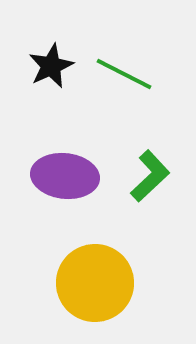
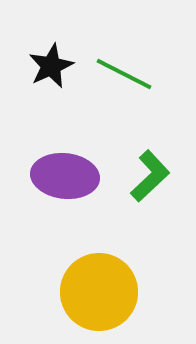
yellow circle: moved 4 px right, 9 px down
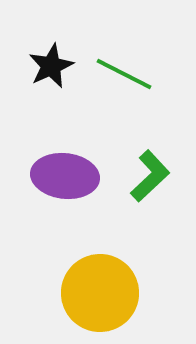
yellow circle: moved 1 px right, 1 px down
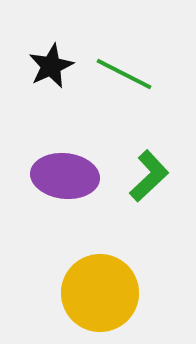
green L-shape: moved 1 px left
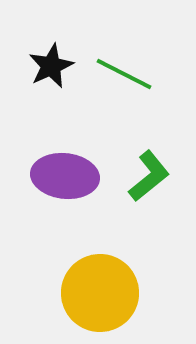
green L-shape: rotated 4 degrees clockwise
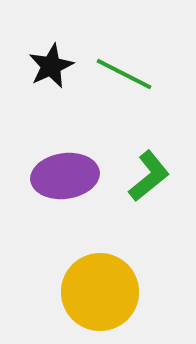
purple ellipse: rotated 14 degrees counterclockwise
yellow circle: moved 1 px up
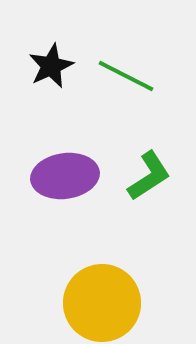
green line: moved 2 px right, 2 px down
green L-shape: rotated 6 degrees clockwise
yellow circle: moved 2 px right, 11 px down
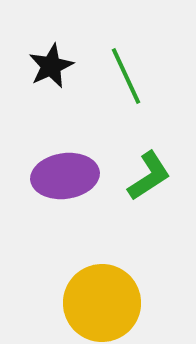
green line: rotated 38 degrees clockwise
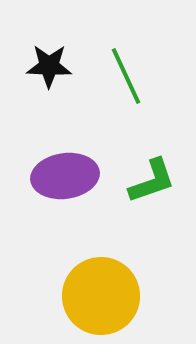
black star: moved 2 px left; rotated 27 degrees clockwise
green L-shape: moved 3 px right, 5 px down; rotated 14 degrees clockwise
yellow circle: moved 1 px left, 7 px up
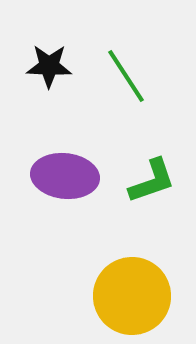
green line: rotated 8 degrees counterclockwise
purple ellipse: rotated 14 degrees clockwise
yellow circle: moved 31 px right
